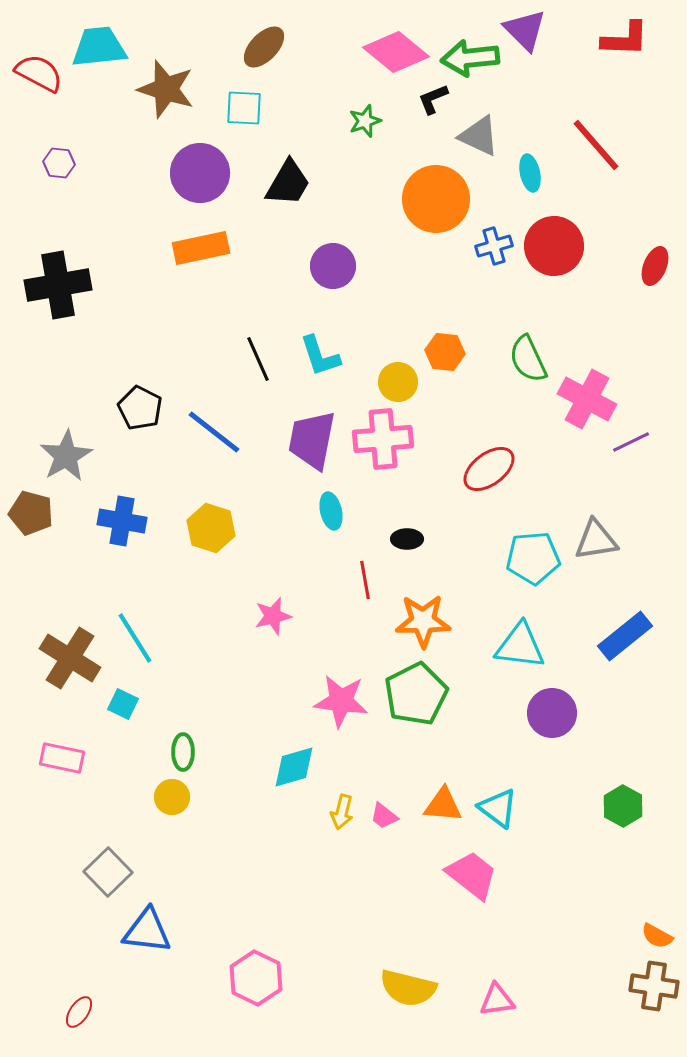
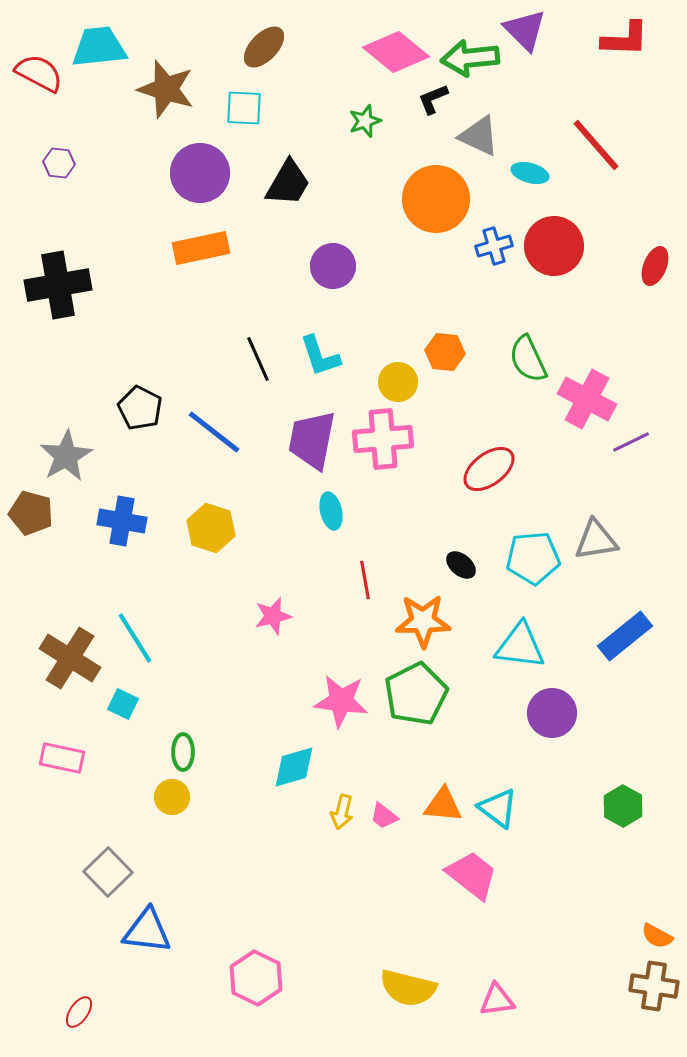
cyan ellipse at (530, 173): rotated 63 degrees counterclockwise
black ellipse at (407, 539): moved 54 px right, 26 px down; rotated 40 degrees clockwise
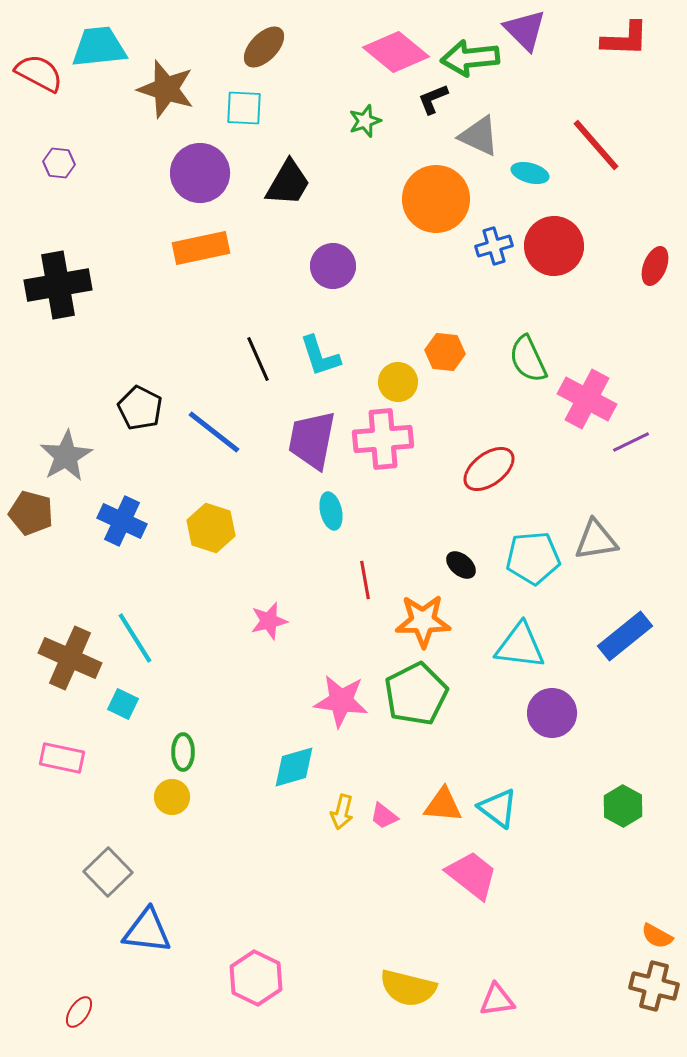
blue cross at (122, 521): rotated 15 degrees clockwise
pink star at (273, 616): moved 4 px left, 5 px down
brown cross at (70, 658): rotated 8 degrees counterclockwise
brown cross at (654, 986): rotated 6 degrees clockwise
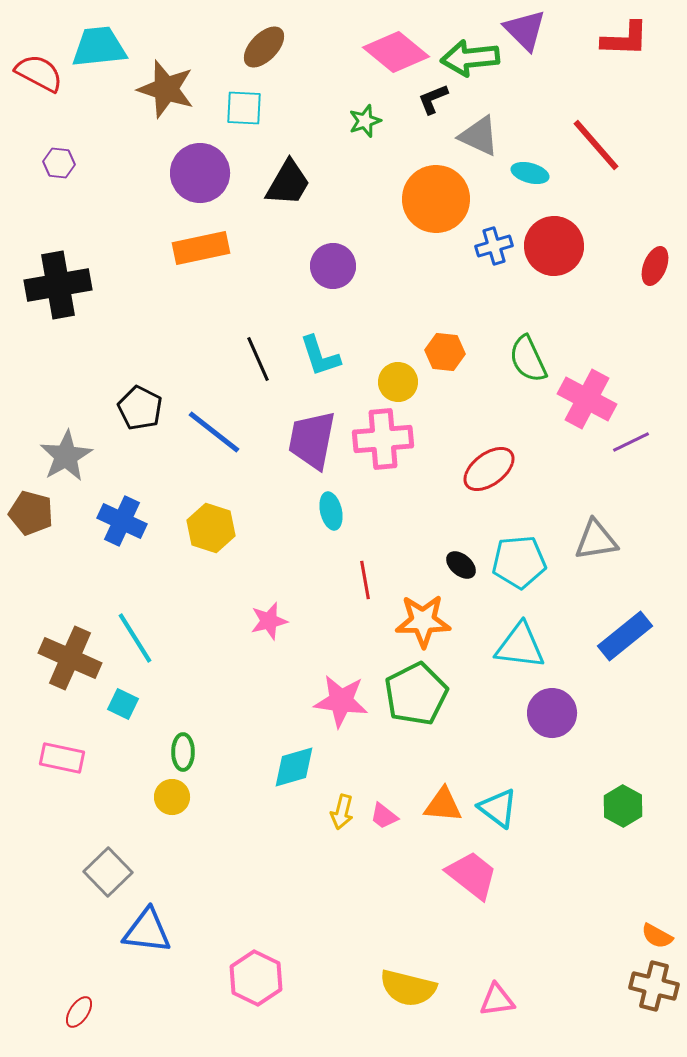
cyan pentagon at (533, 558): moved 14 px left, 4 px down
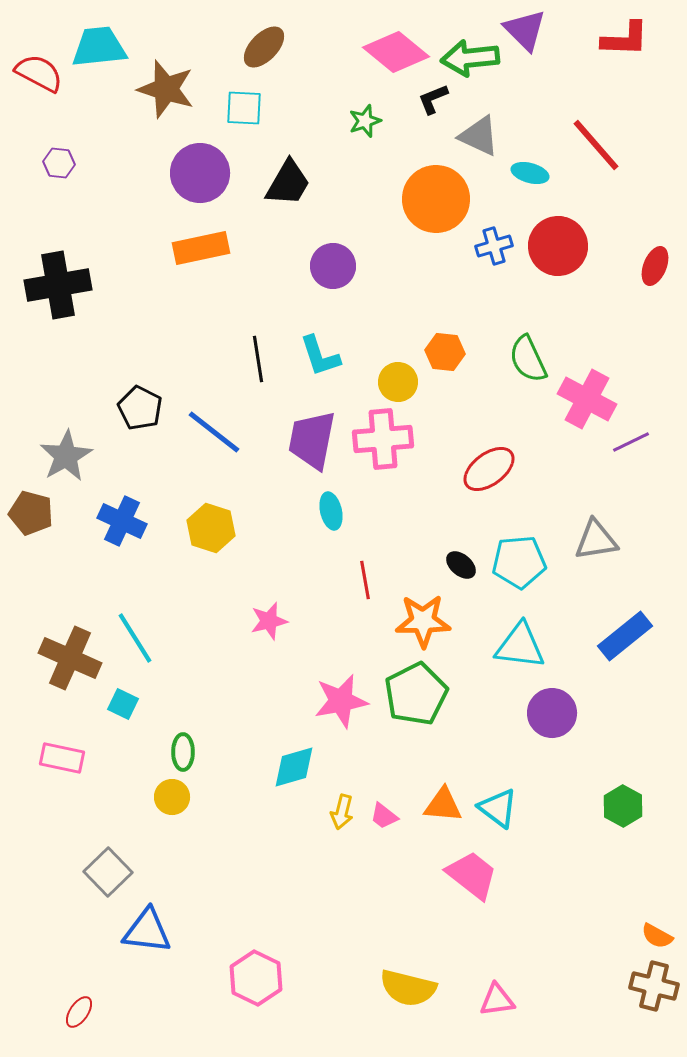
red circle at (554, 246): moved 4 px right
black line at (258, 359): rotated 15 degrees clockwise
pink star at (341, 701): rotated 18 degrees counterclockwise
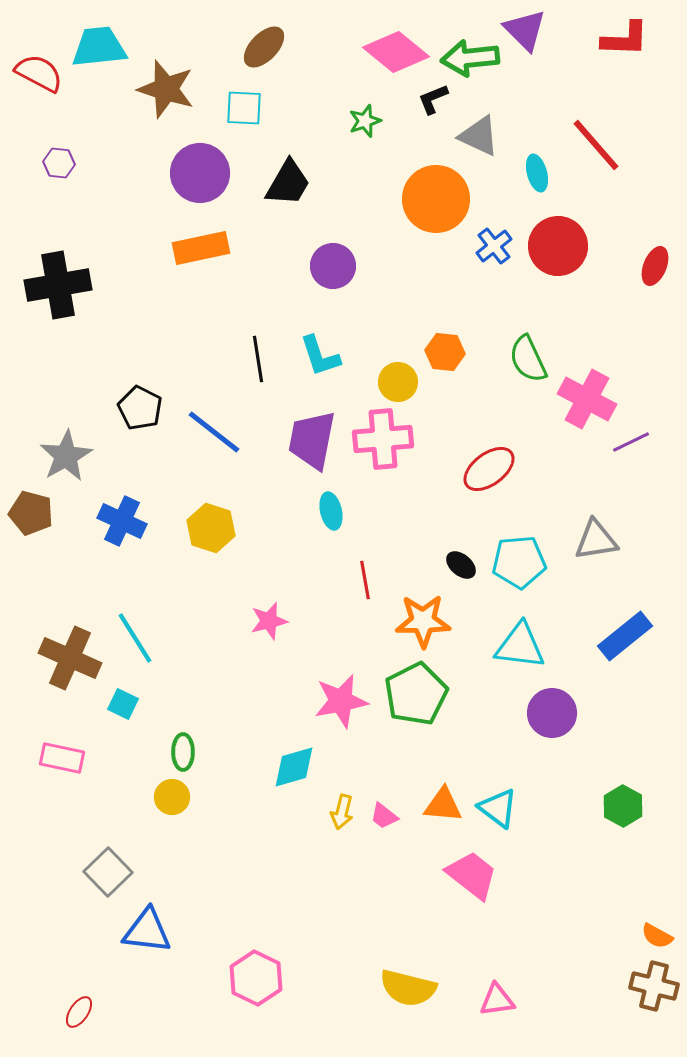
cyan ellipse at (530, 173): moved 7 px right; rotated 60 degrees clockwise
blue cross at (494, 246): rotated 21 degrees counterclockwise
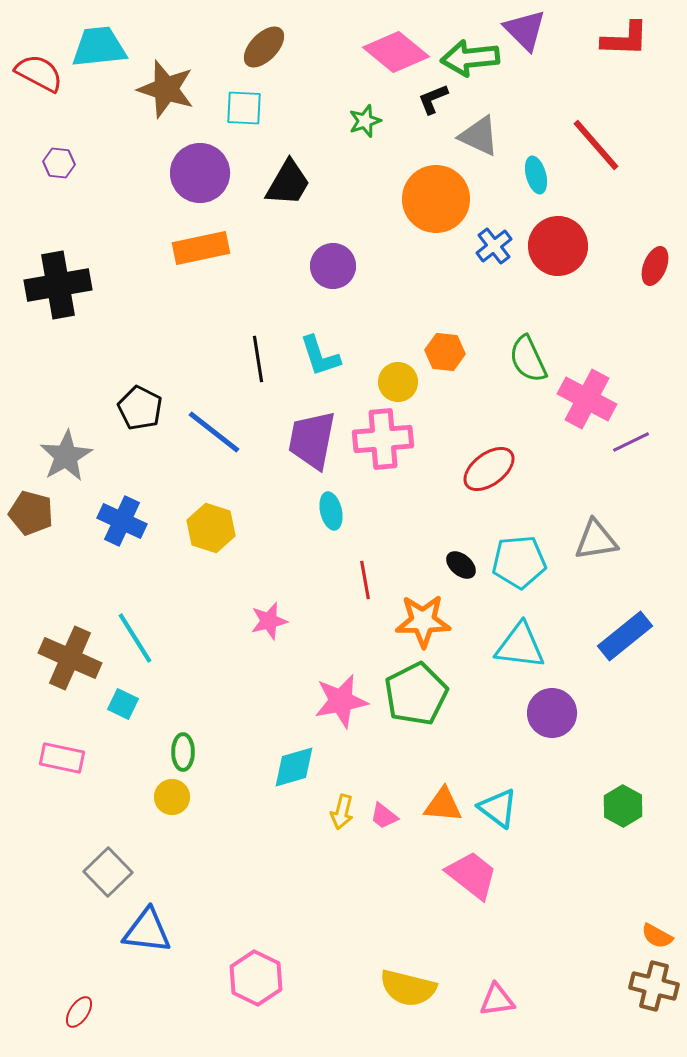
cyan ellipse at (537, 173): moved 1 px left, 2 px down
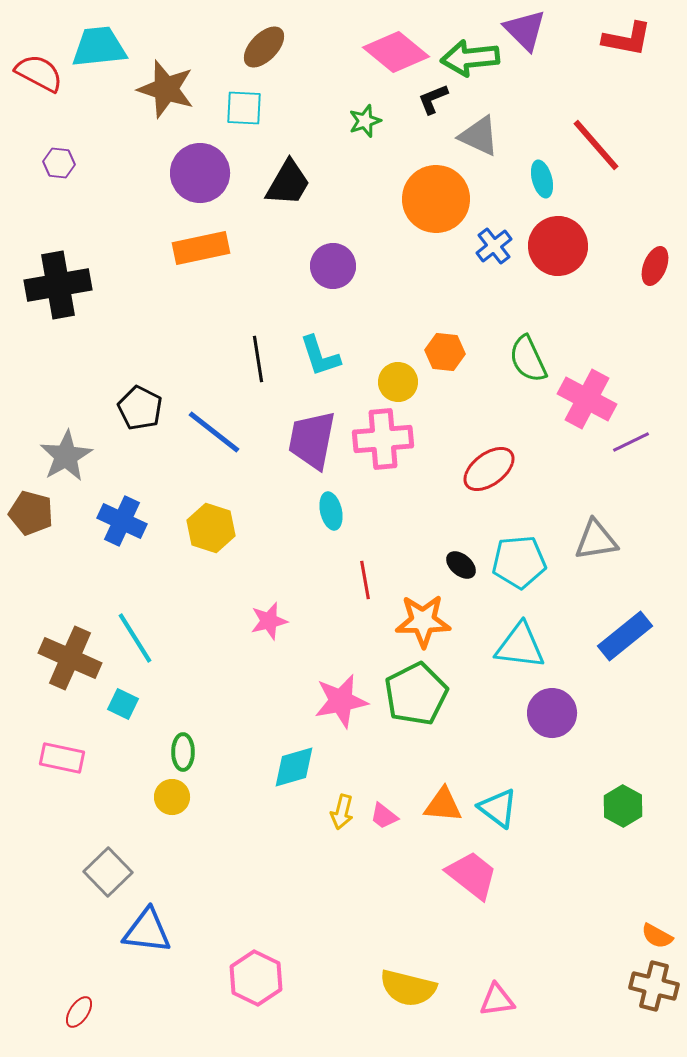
red L-shape at (625, 39): moved 2 px right; rotated 9 degrees clockwise
cyan ellipse at (536, 175): moved 6 px right, 4 px down
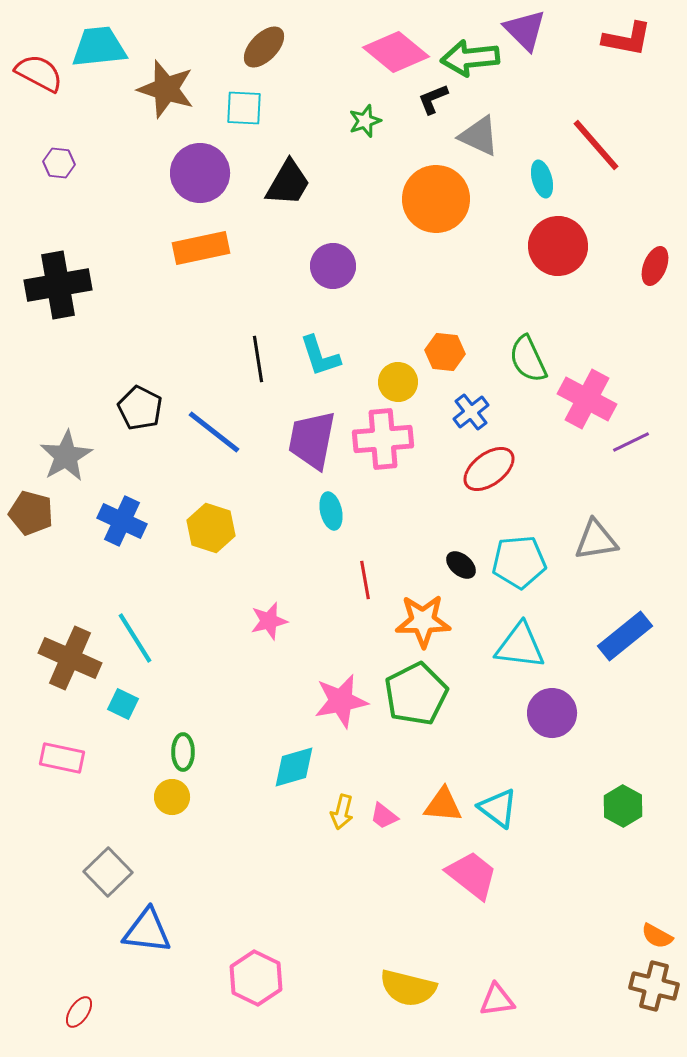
blue cross at (494, 246): moved 23 px left, 166 px down
